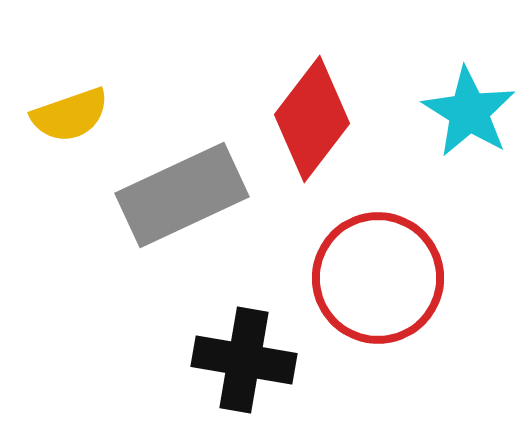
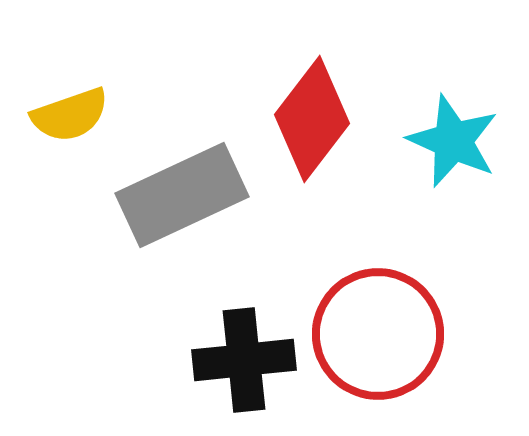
cyan star: moved 16 px left, 29 px down; rotated 8 degrees counterclockwise
red circle: moved 56 px down
black cross: rotated 16 degrees counterclockwise
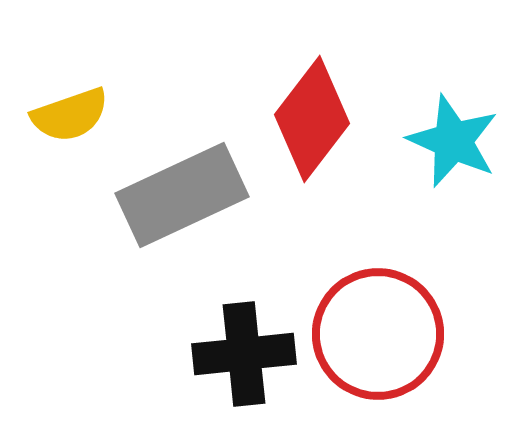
black cross: moved 6 px up
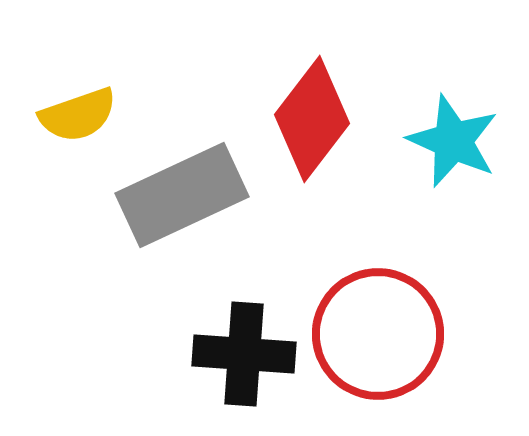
yellow semicircle: moved 8 px right
black cross: rotated 10 degrees clockwise
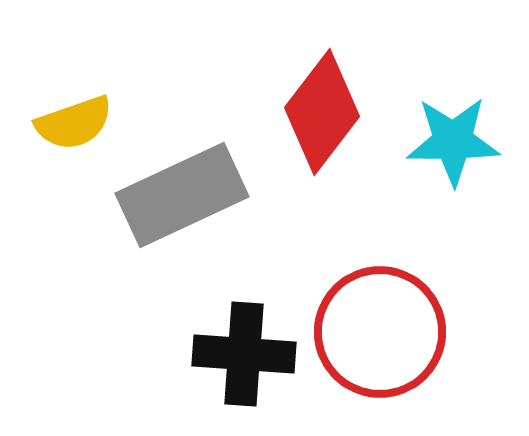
yellow semicircle: moved 4 px left, 8 px down
red diamond: moved 10 px right, 7 px up
cyan star: rotated 24 degrees counterclockwise
red circle: moved 2 px right, 2 px up
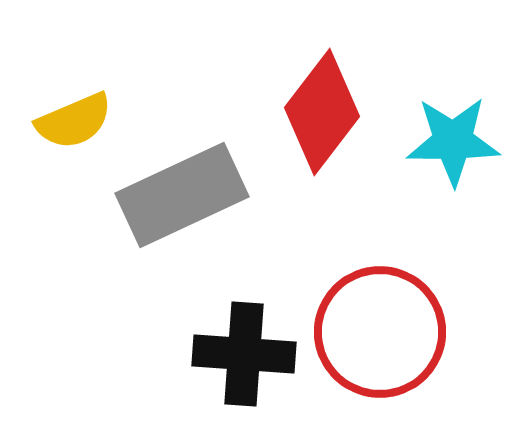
yellow semicircle: moved 2 px up; rotated 4 degrees counterclockwise
